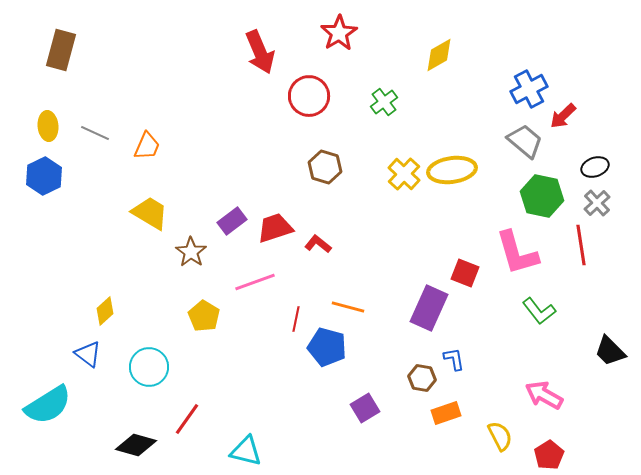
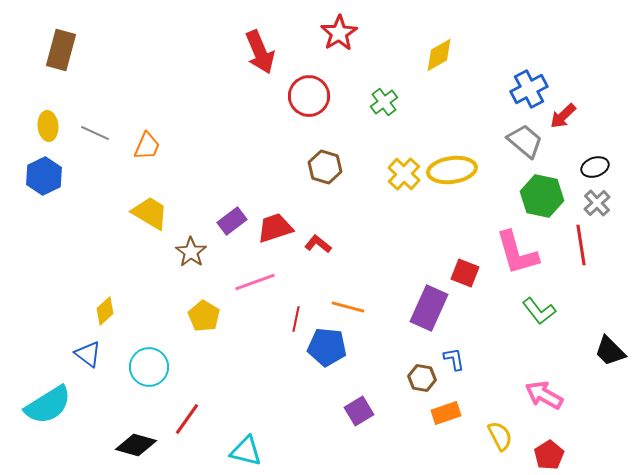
blue pentagon at (327, 347): rotated 9 degrees counterclockwise
purple square at (365, 408): moved 6 px left, 3 px down
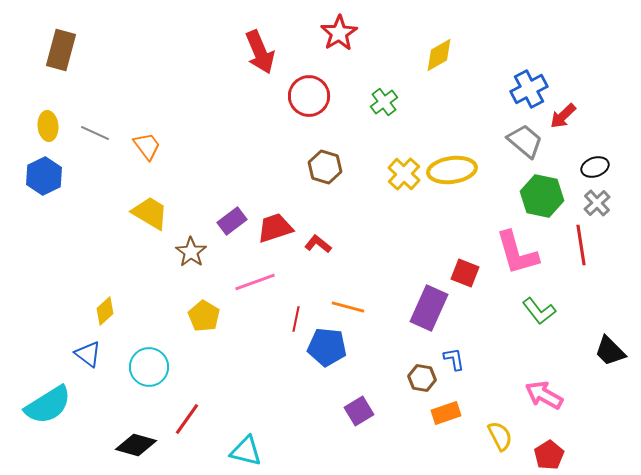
orange trapezoid at (147, 146): rotated 60 degrees counterclockwise
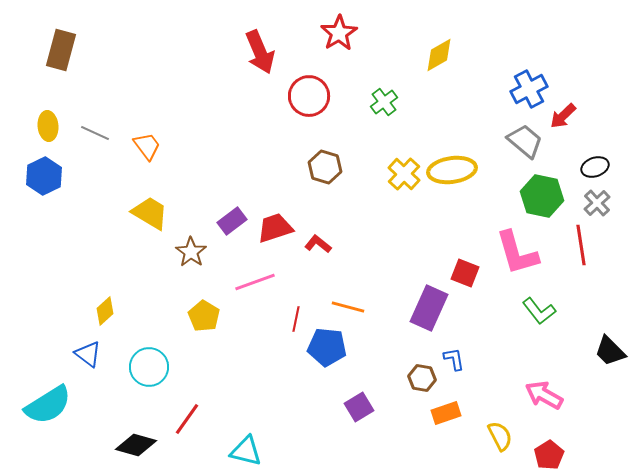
purple square at (359, 411): moved 4 px up
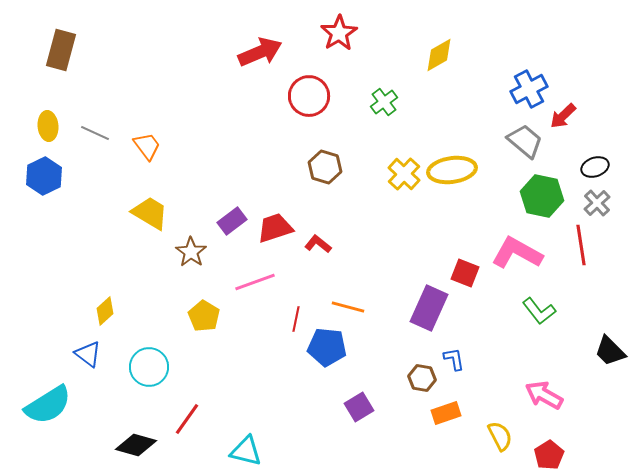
red arrow at (260, 52): rotated 90 degrees counterclockwise
pink L-shape at (517, 253): rotated 135 degrees clockwise
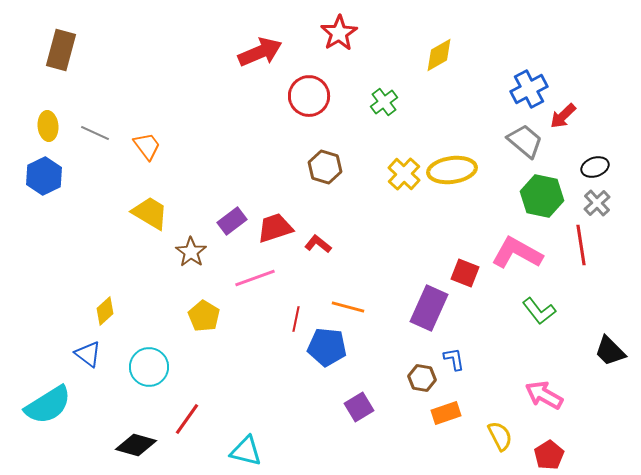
pink line at (255, 282): moved 4 px up
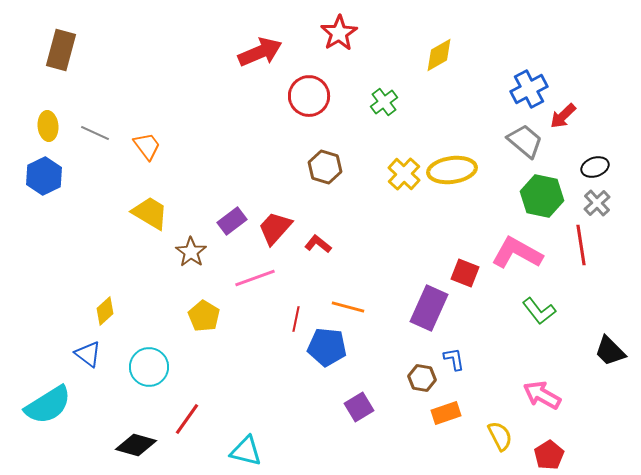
red trapezoid at (275, 228): rotated 30 degrees counterclockwise
pink arrow at (544, 395): moved 2 px left
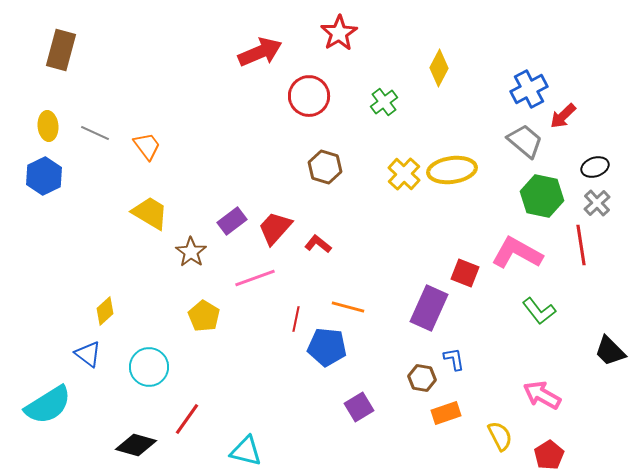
yellow diamond at (439, 55): moved 13 px down; rotated 33 degrees counterclockwise
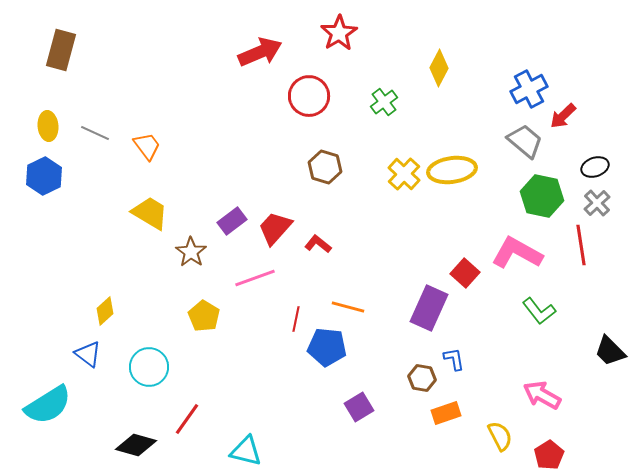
red square at (465, 273): rotated 20 degrees clockwise
